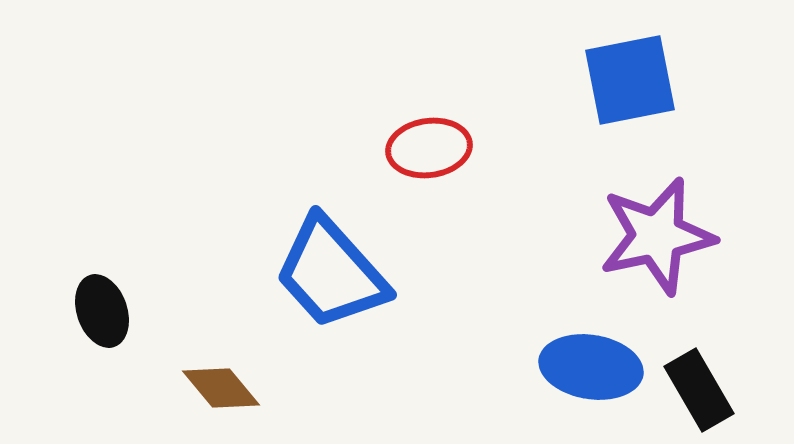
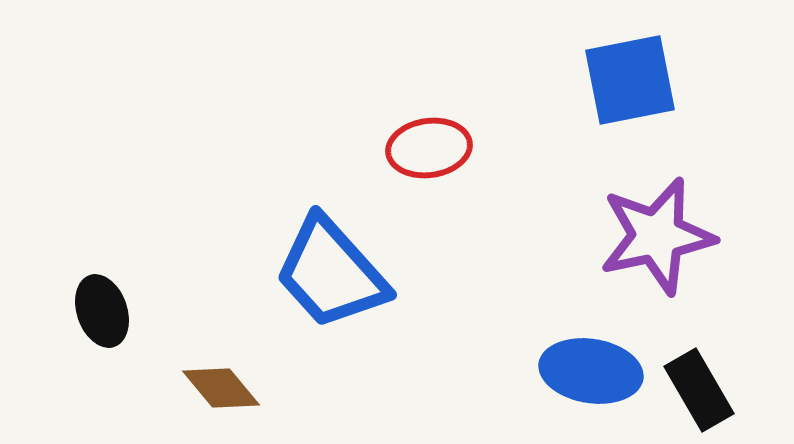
blue ellipse: moved 4 px down
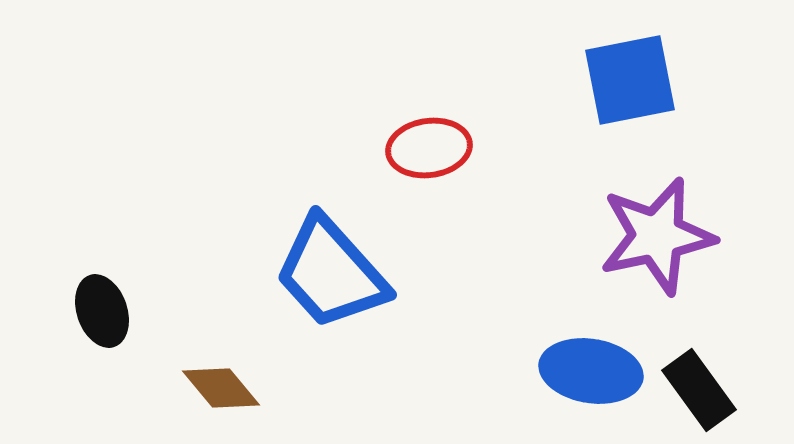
black rectangle: rotated 6 degrees counterclockwise
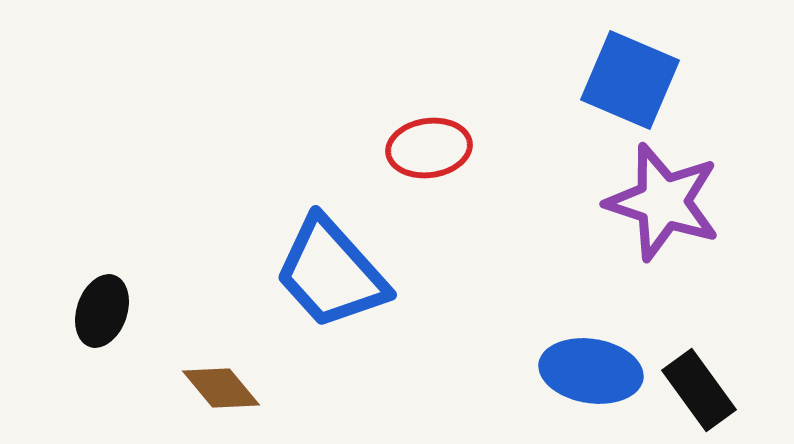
blue square: rotated 34 degrees clockwise
purple star: moved 6 px right, 34 px up; rotated 30 degrees clockwise
black ellipse: rotated 38 degrees clockwise
